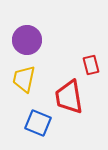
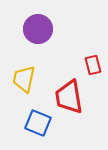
purple circle: moved 11 px right, 11 px up
red rectangle: moved 2 px right
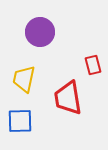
purple circle: moved 2 px right, 3 px down
red trapezoid: moved 1 px left, 1 px down
blue square: moved 18 px left, 2 px up; rotated 24 degrees counterclockwise
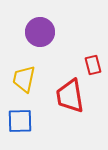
red trapezoid: moved 2 px right, 2 px up
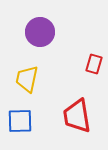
red rectangle: moved 1 px right, 1 px up; rotated 30 degrees clockwise
yellow trapezoid: moved 3 px right
red trapezoid: moved 7 px right, 20 px down
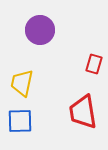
purple circle: moved 2 px up
yellow trapezoid: moved 5 px left, 4 px down
red trapezoid: moved 6 px right, 4 px up
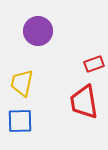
purple circle: moved 2 px left, 1 px down
red rectangle: rotated 54 degrees clockwise
red trapezoid: moved 1 px right, 10 px up
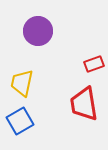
red trapezoid: moved 2 px down
blue square: rotated 28 degrees counterclockwise
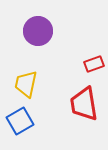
yellow trapezoid: moved 4 px right, 1 px down
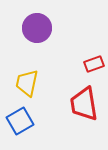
purple circle: moved 1 px left, 3 px up
yellow trapezoid: moved 1 px right, 1 px up
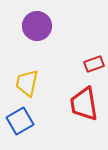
purple circle: moved 2 px up
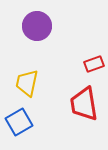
blue square: moved 1 px left, 1 px down
